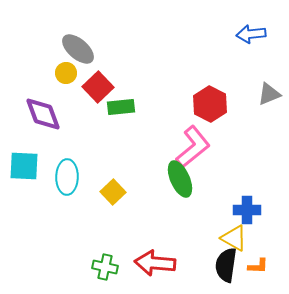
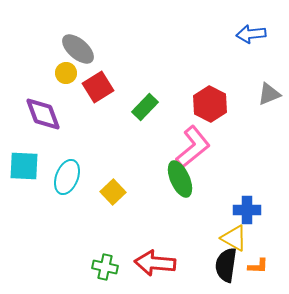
red square: rotated 12 degrees clockwise
green rectangle: moved 24 px right; rotated 40 degrees counterclockwise
cyan ellipse: rotated 20 degrees clockwise
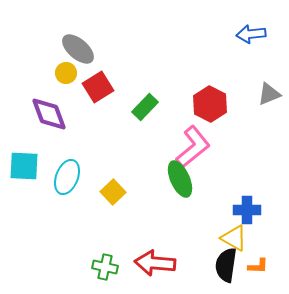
purple diamond: moved 6 px right
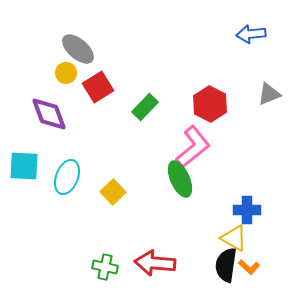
orange L-shape: moved 9 px left, 1 px down; rotated 40 degrees clockwise
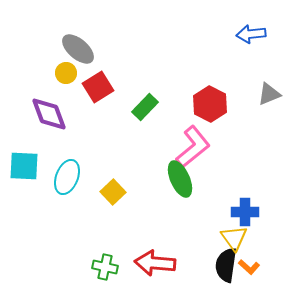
blue cross: moved 2 px left, 2 px down
yellow triangle: rotated 24 degrees clockwise
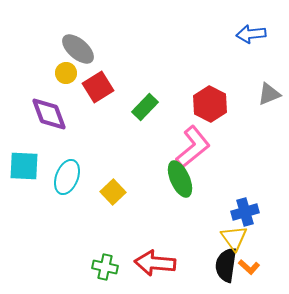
blue cross: rotated 16 degrees counterclockwise
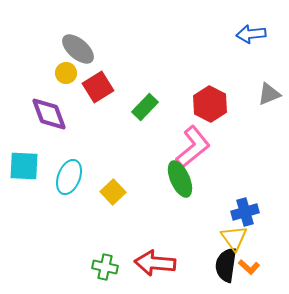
cyan ellipse: moved 2 px right
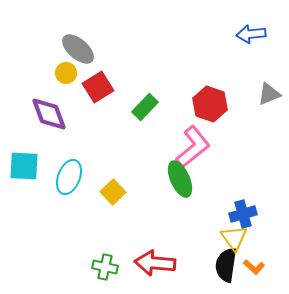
red hexagon: rotated 8 degrees counterclockwise
blue cross: moved 2 px left, 2 px down
orange L-shape: moved 5 px right
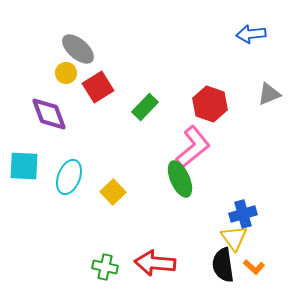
black semicircle: moved 3 px left; rotated 16 degrees counterclockwise
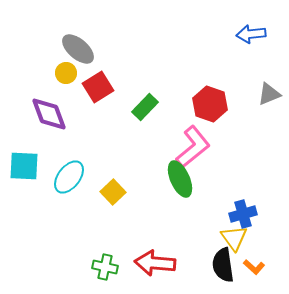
cyan ellipse: rotated 16 degrees clockwise
